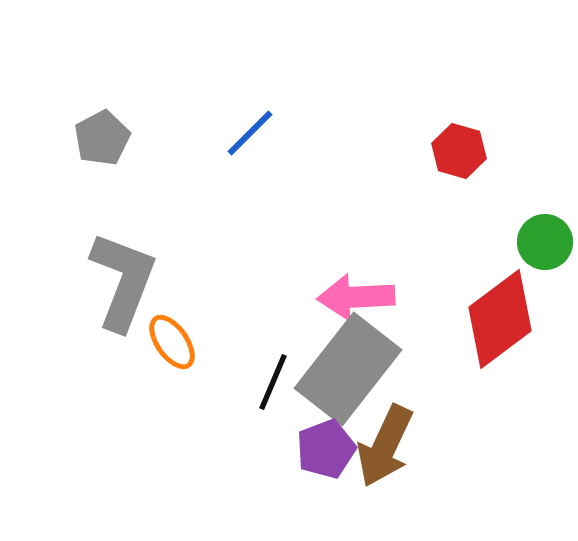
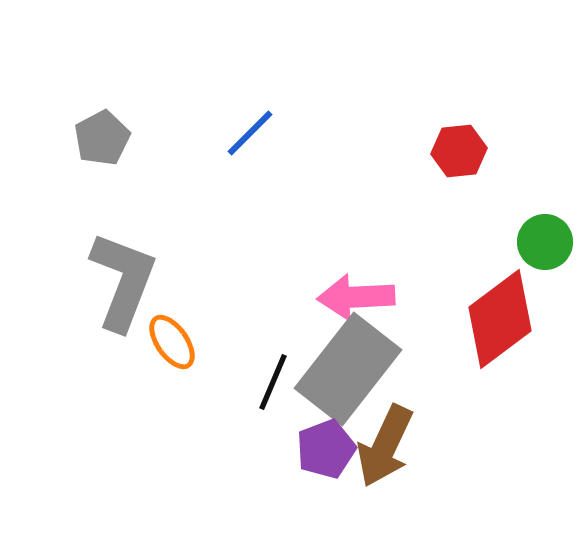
red hexagon: rotated 22 degrees counterclockwise
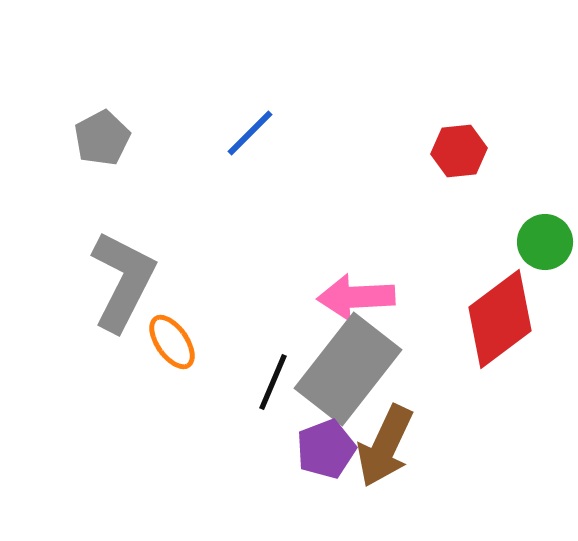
gray L-shape: rotated 6 degrees clockwise
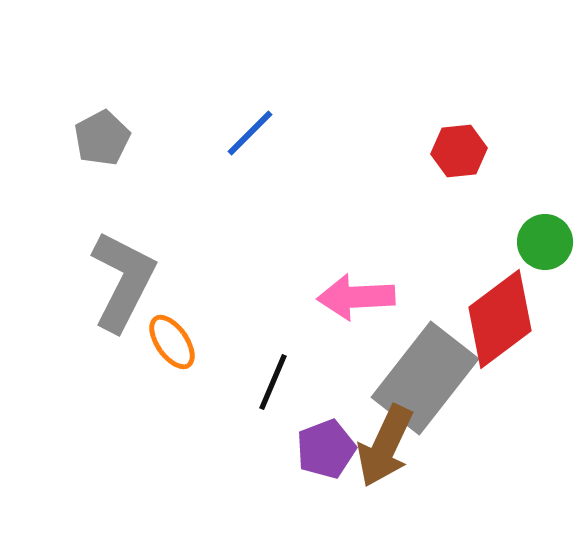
gray rectangle: moved 77 px right, 9 px down
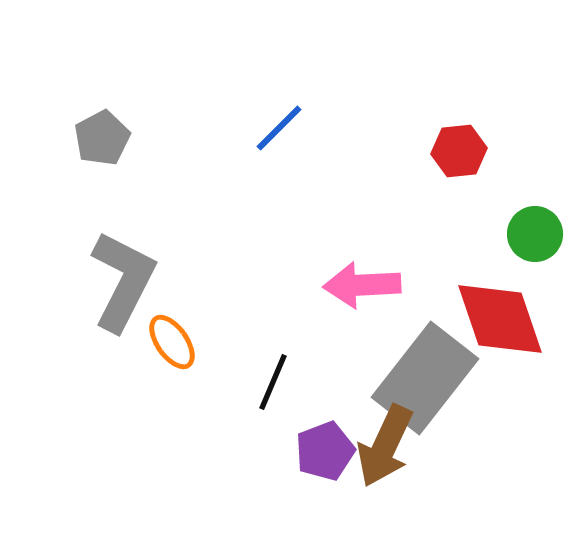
blue line: moved 29 px right, 5 px up
green circle: moved 10 px left, 8 px up
pink arrow: moved 6 px right, 12 px up
red diamond: rotated 72 degrees counterclockwise
purple pentagon: moved 1 px left, 2 px down
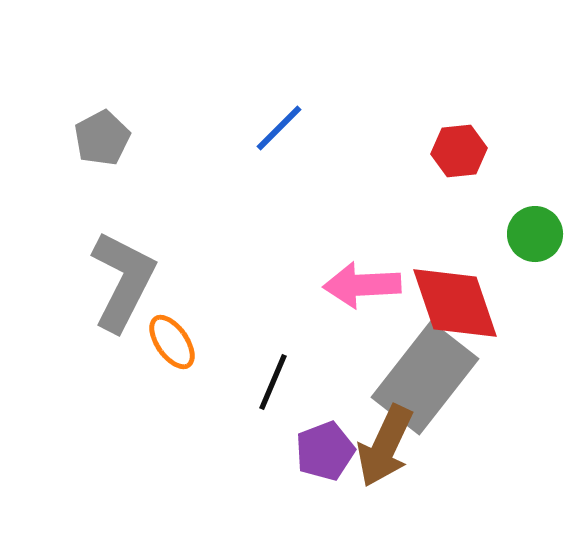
red diamond: moved 45 px left, 16 px up
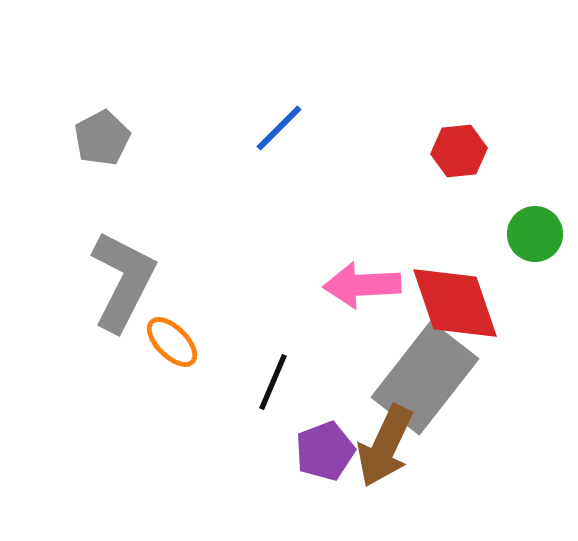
orange ellipse: rotated 10 degrees counterclockwise
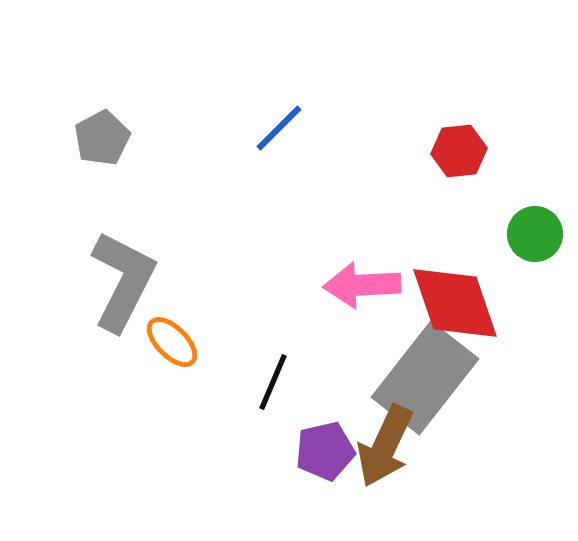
purple pentagon: rotated 8 degrees clockwise
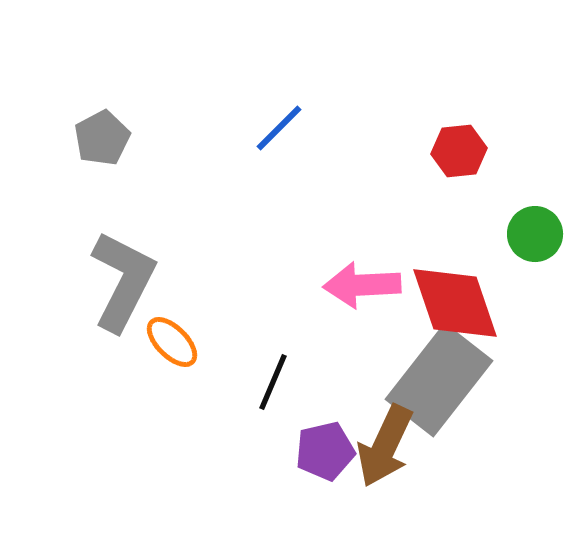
gray rectangle: moved 14 px right, 2 px down
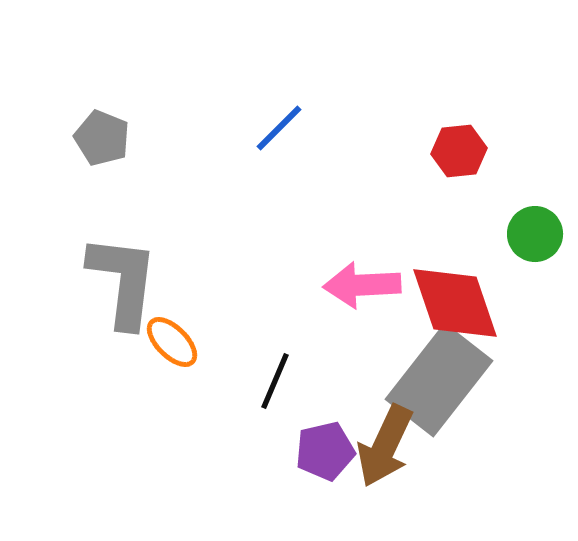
gray pentagon: rotated 22 degrees counterclockwise
gray L-shape: rotated 20 degrees counterclockwise
black line: moved 2 px right, 1 px up
